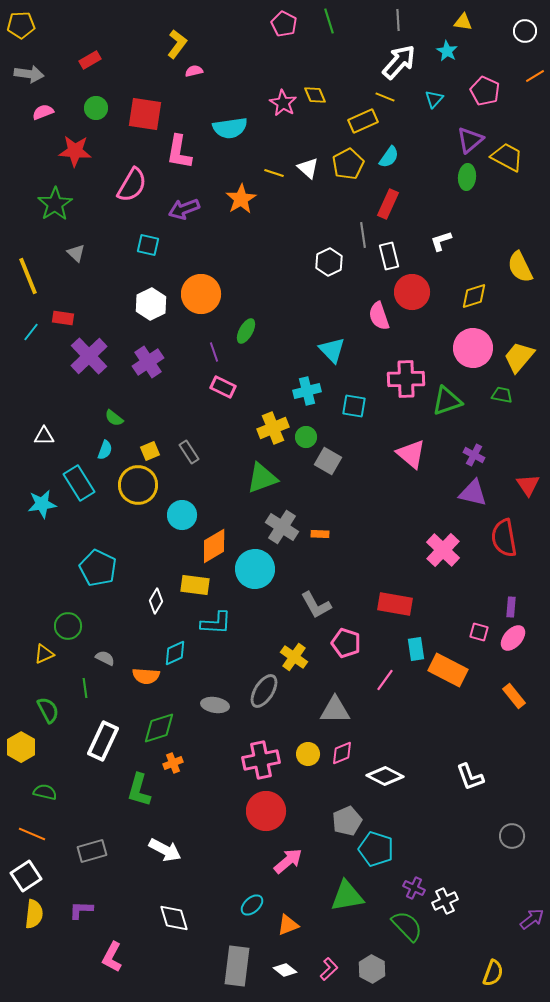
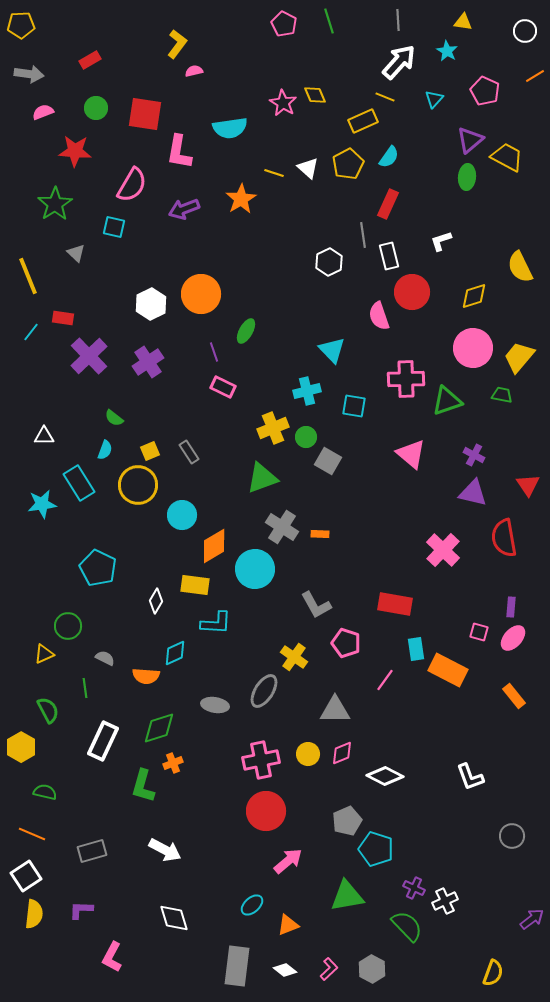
cyan square at (148, 245): moved 34 px left, 18 px up
green L-shape at (139, 790): moved 4 px right, 4 px up
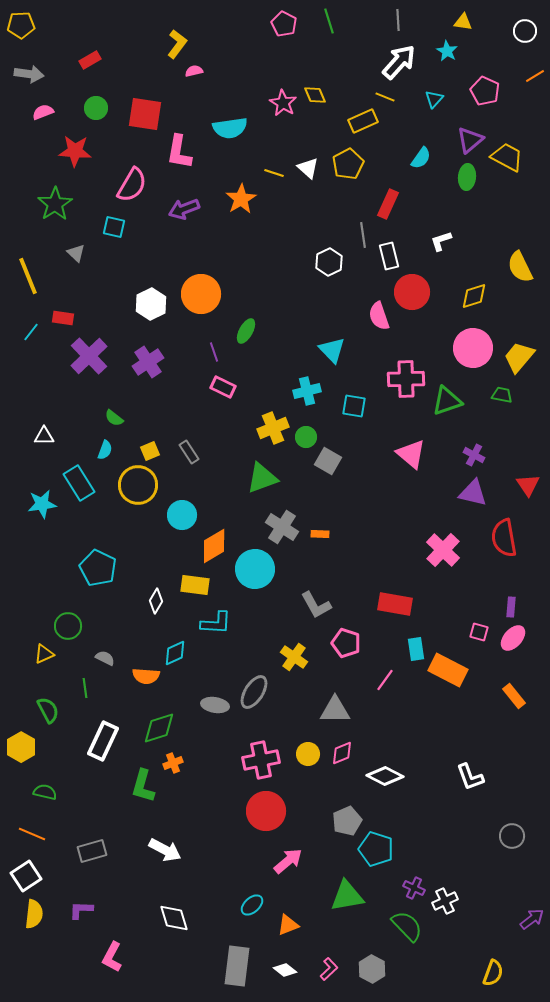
cyan semicircle at (389, 157): moved 32 px right, 1 px down
gray ellipse at (264, 691): moved 10 px left, 1 px down
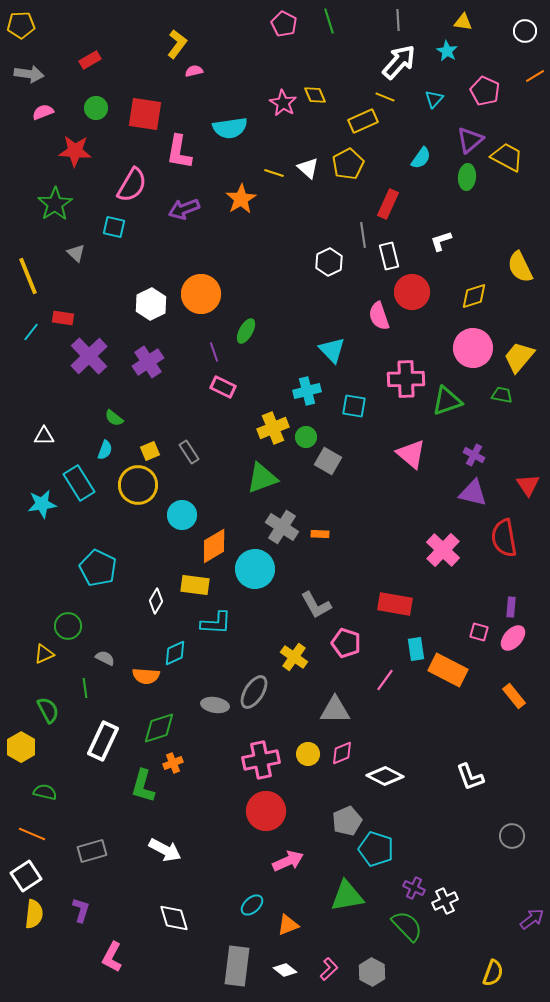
pink arrow at (288, 861): rotated 16 degrees clockwise
purple L-shape at (81, 910): rotated 105 degrees clockwise
gray hexagon at (372, 969): moved 3 px down
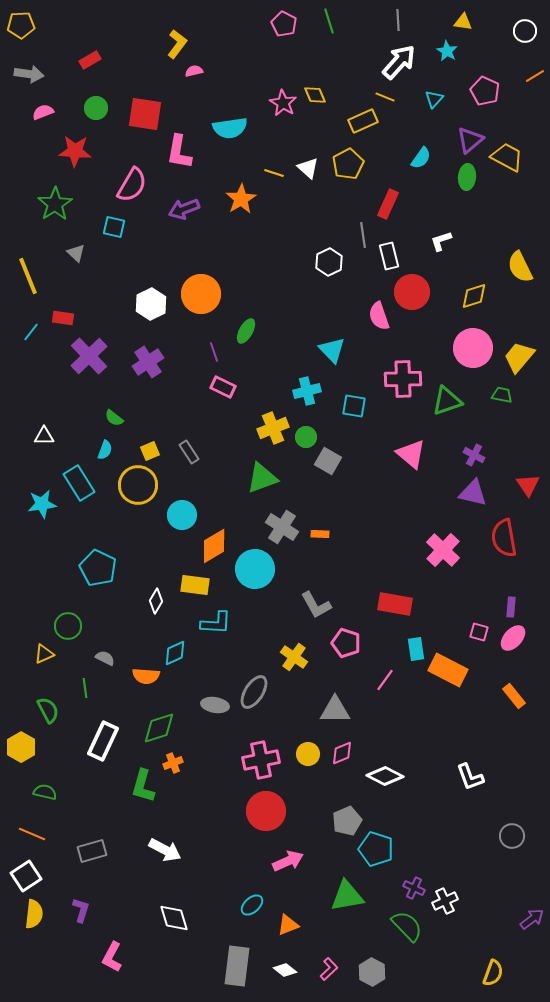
pink cross at (406, 379): moved 3 px left
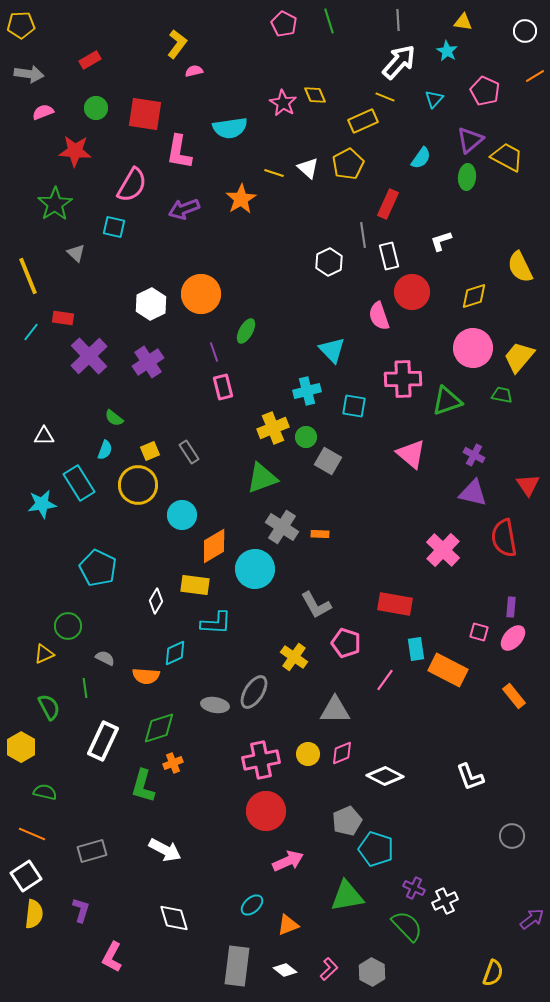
pink rectangle at (223, 387): rotated 50 degrees clockwise
green semicircle at (48, 710): moved 1 px right, 3 px up
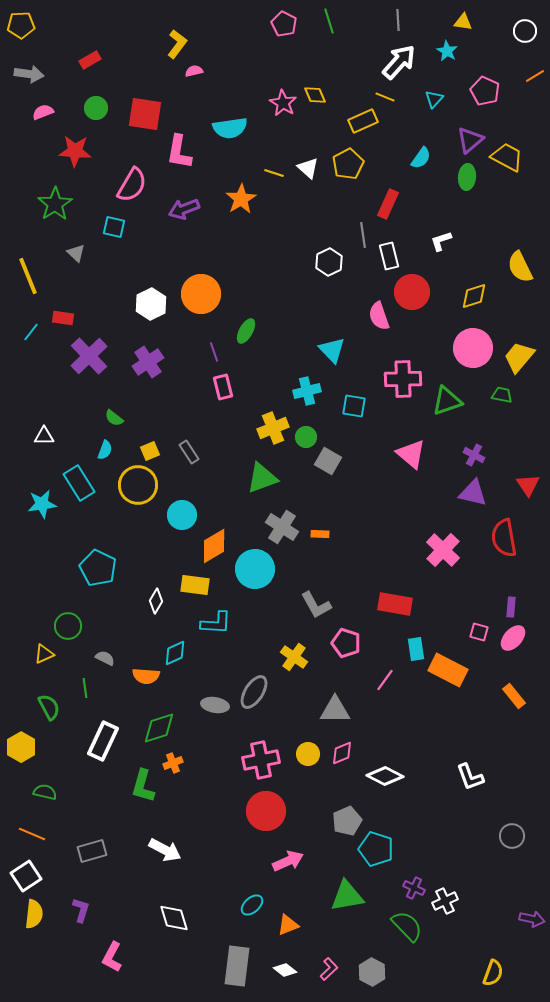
purple arrow at (532, 919): rotated 50 degrees clockwise
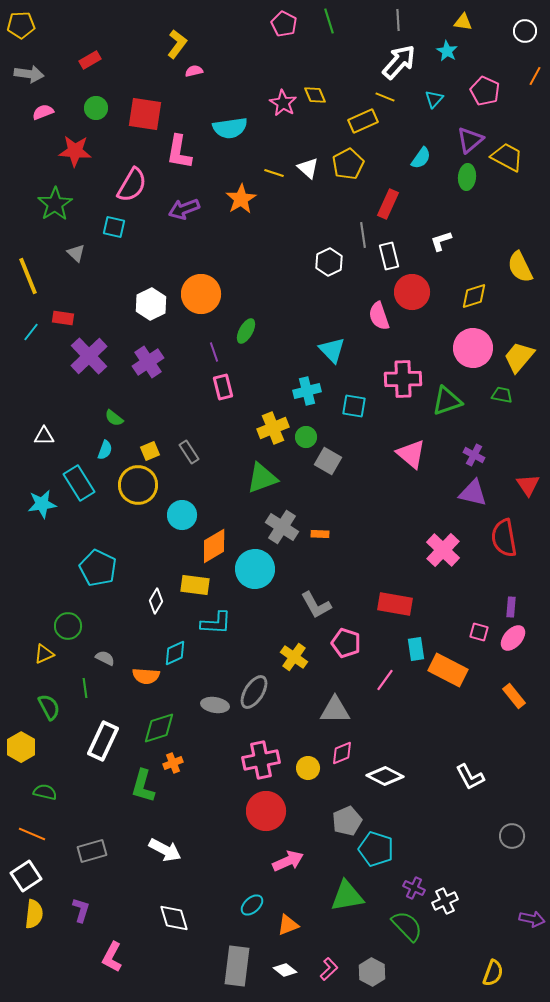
orange line at (535, 76): rotated 30 degrees counterclockwise
yellow circle at (308, 754): moved 14 px down
white L-shape at (470, 777): rotated 8 degrees counterclockwise
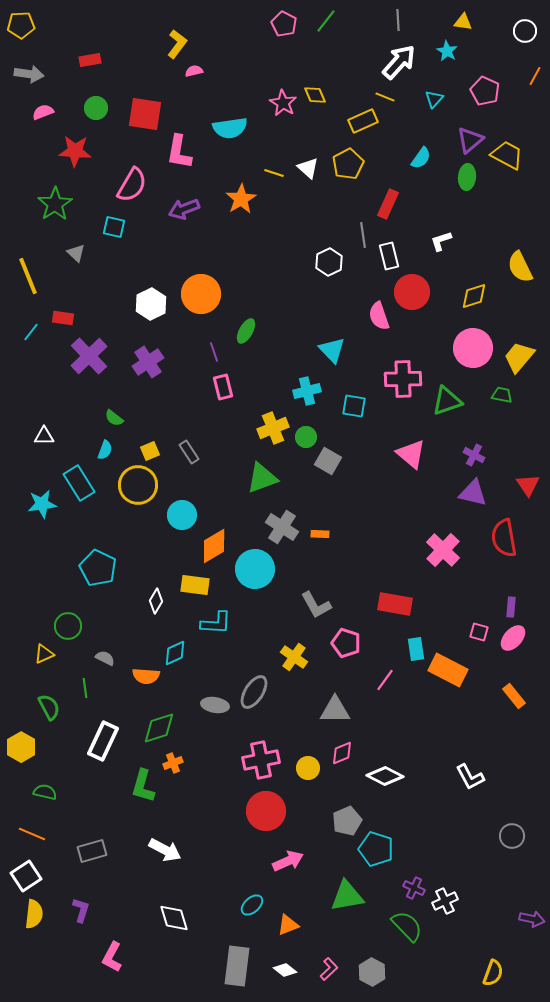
green line at (329, 21): moved 3 px left; rotated 55 degrees clockwise
red rectangle at (90, 60): rotated 20 degrees clockwise
yellow trapezoid at (507, 157): moved 2 px up
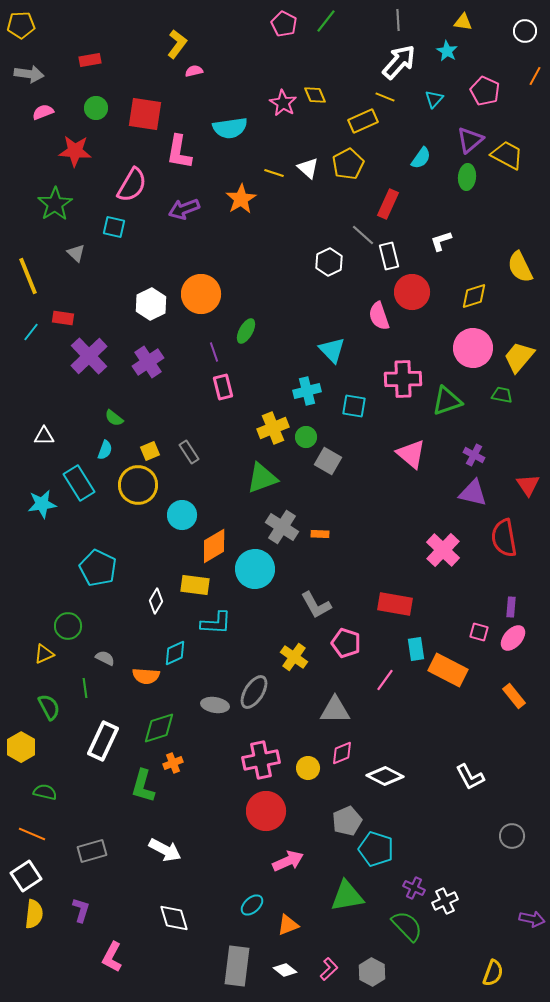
gray line at (363, 235): rotated 40 degrees counterclockwise
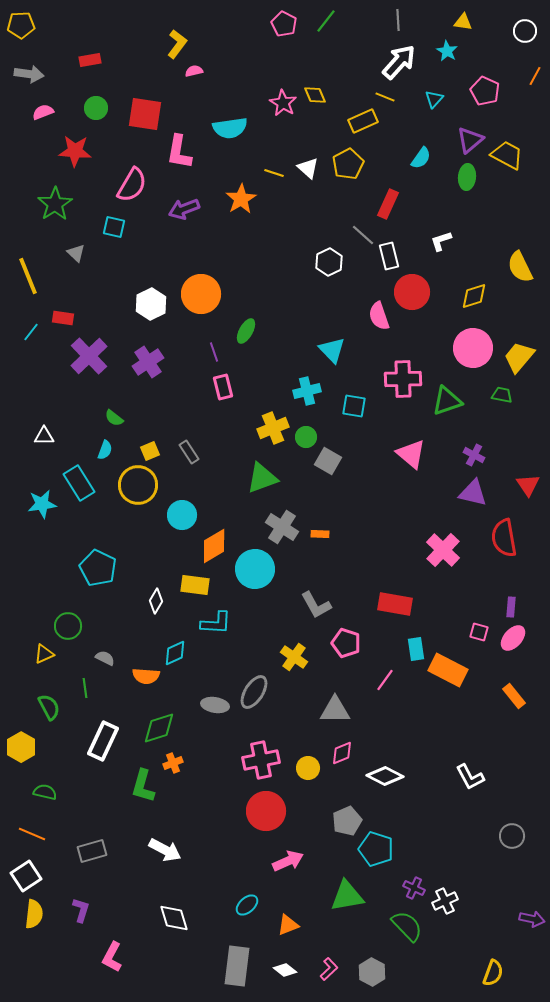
cyan ellipse at (252, 905): moved 5 px left
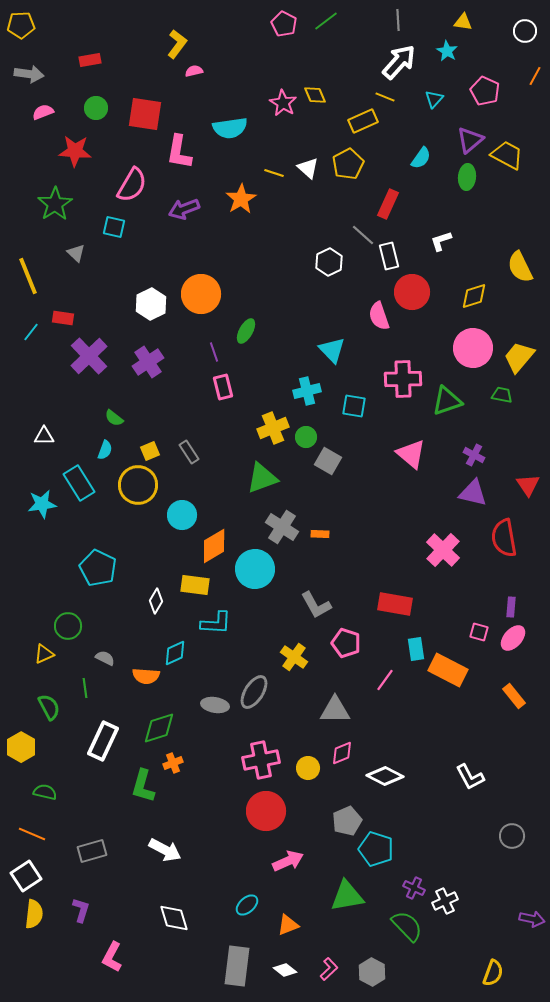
green line at (326, 21): rotated 15 degrees clockwise
